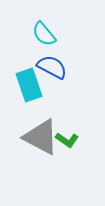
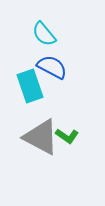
cyan rectangle: moved 1 px right, 1 px down
green L-shape: moved 4 px up
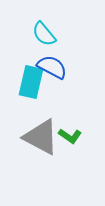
cyan rectangle: moved 1 px right, 4 px up; rotated 32 degrees clockwise
green L-shape: moved 3 px right
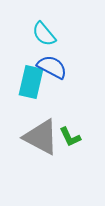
green L-shape: moved 1 px down; rotated 30 degrees clockwise
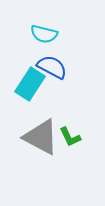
cyan semicircle: rotated 36 degrees counterclockwise
cyan rectangle: moved 1 px left, 2 px down; rotated 20 degrees clockwise
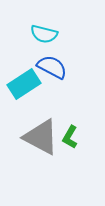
cyan rectangle: moved 6 px left; rotated 24 degrees clockwise
green L-shape: rotated 55 degrees clockwise
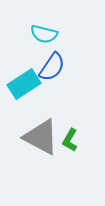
blue semicircle: rotated 96 degrees clockwise
green L-shape: moved 3 px down
